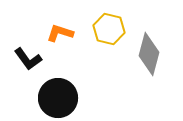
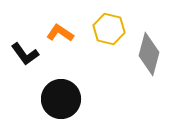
orange L-shape: rotated 16 degrees clockwise
black L-shape: moved 3 px left, 5 px up
black circle: moved 3 px right, 1 px down
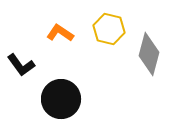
black L-shape: moved 4 px left, 11 px down
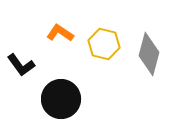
yellow hexagon: moved 5 px left, 15 px down
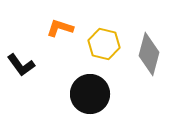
orange L-shape: moved 5 px up; rotated 16 degrees counterclockwise
black circle: moved 29 px right, 5 px up
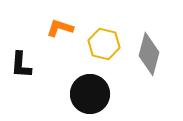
black L-shape: rotated 40 degrees clockwise
